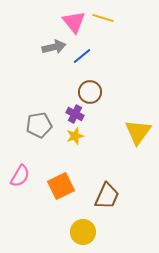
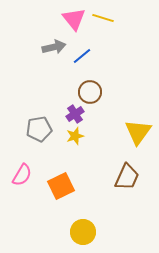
pink triangle: moved 3 px up
purple cross: rotated 30 degrees clockwise
gray pentagon: moved 4 px down
pink semicircle: moved 2 px right, 1 px up
brown trapezoid: moved 20 px right, 19 px up
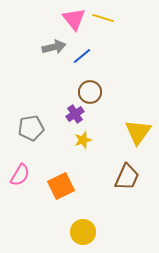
gray pentagon: moved 8 px left, 1 px up
yellow star: moved 8 px right, 4 px down
pink semicircle: moved 2 px left
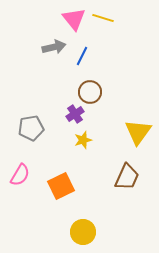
blue line: rotated 24 degrees counterclockwise
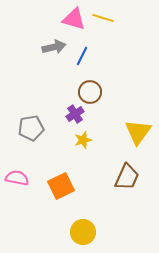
pink triangle: rotated 35 degrees counterclockwise
pink semicircle: moved 3 px left, 3 px down; rotated 110 degrees counterclockwise
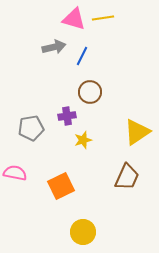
yellow line: rotated 25 degrees counterclockwise
purple cross: moved 8 px left, 2 px down; rotated 24 degrees clockwise
yellow triangle: moved 1 px left; rotated 20 degrees clockwise
pink semicircle: moved 2 px left, 5 px up
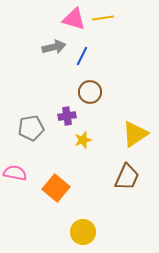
yellow triangle: moved 2 px left, 2 px down
orange square: moved 5 px left, 2 px down; rotated 24 degrees counterclockwise
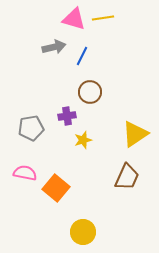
pink semicircle: moved 10 px right
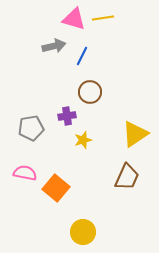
gray arrow: moved 1 px up
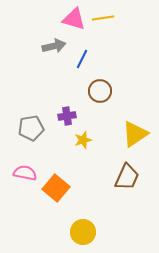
blue line: moved 3 px down
brown circle: moved 10 px right, 1 px up
